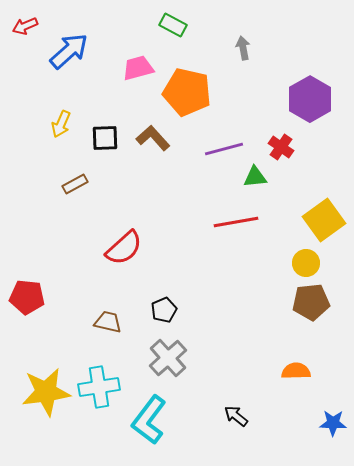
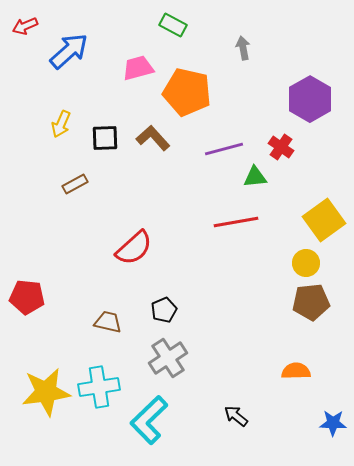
red semicircle: moved 10 px right
gray cross: rotated 9 degrees clockwise
cyan L-shape: rotated 9 degrees clockwise
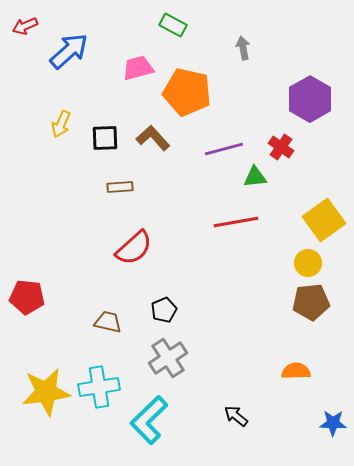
brown rectangle: moved 45 px right, 3 px down; rotated 25 degrees clockwise
yellow circle: moved 2 px right
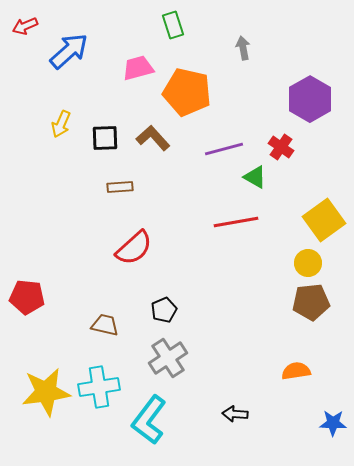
green rectangle: rotated 44 degrees clockwise
green triangle: rotated 35 degrees clockwise
brown trapezoid: moved 3 px left, 3 px down
orange semicircle: rotated 8 degrees counterclockwise
black arrow: moved 1 px left, 2 px up; rotated 35 degrees counterclockwise
cyan L-shape: rotated 9 degrees counterclockwise
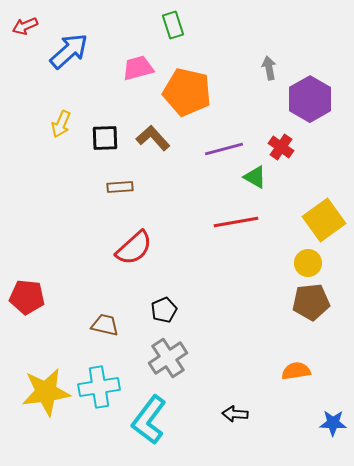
gray arrow: moved 26 px right, 20 px down
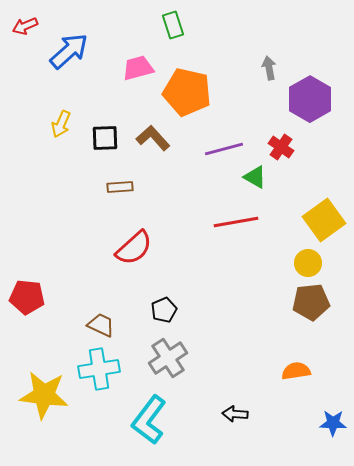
brown trapezoid: moved 4 px left; rotated 12 degrees clockwise
cyan cross: moved 18 px up
yellow star: moved 2 px left, 3 px down; rotated 15 degrees clockwise
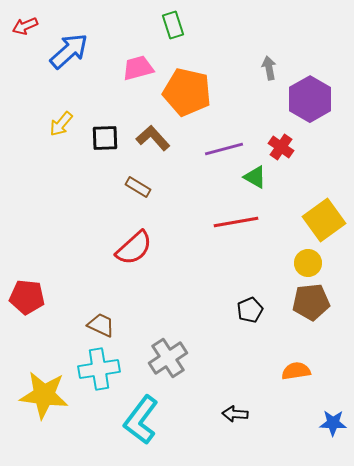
yellow arrow: rotated 16 degrees clockwise
brown rectangle: moved 18 px right; rotated 35 degrees clockwise
black pentagon: moved 86 px right
cyan L-shape: moved 8 px left
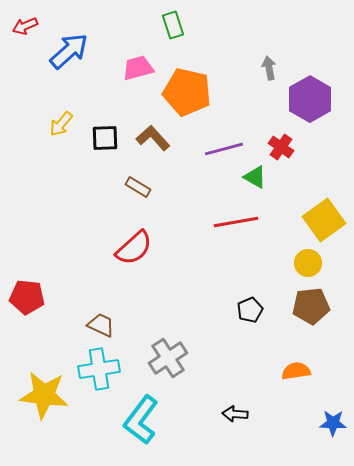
brown pentagon: moved 4 px down
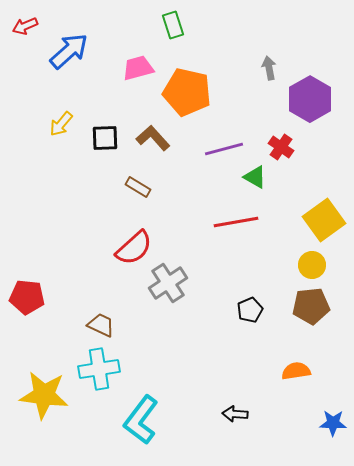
yellow circle: moved 4 px right, 2 px down
gray cross: moved 75 px up
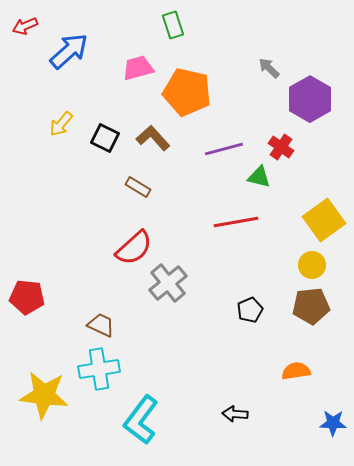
gray arrow: rotated 35 degrees counterclockwise
black square: rotated 28 degrees clockwise
green triangle: moved 4 px right; rotated 15 degrees counterclockwise
gray cross: rotated 6 degrees counterclockwise
